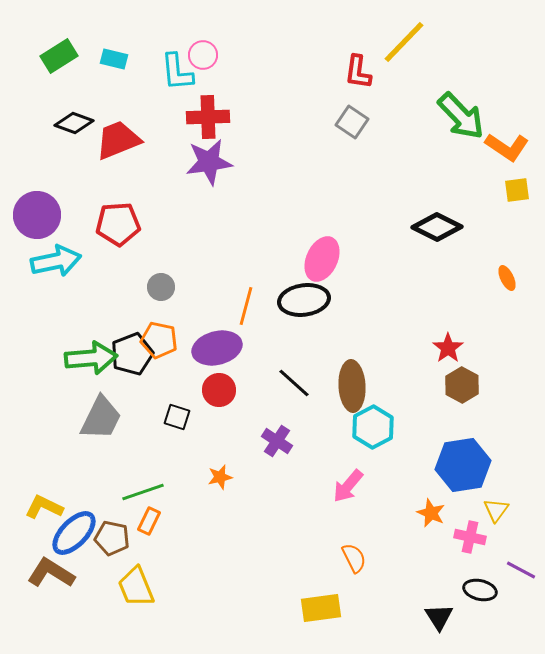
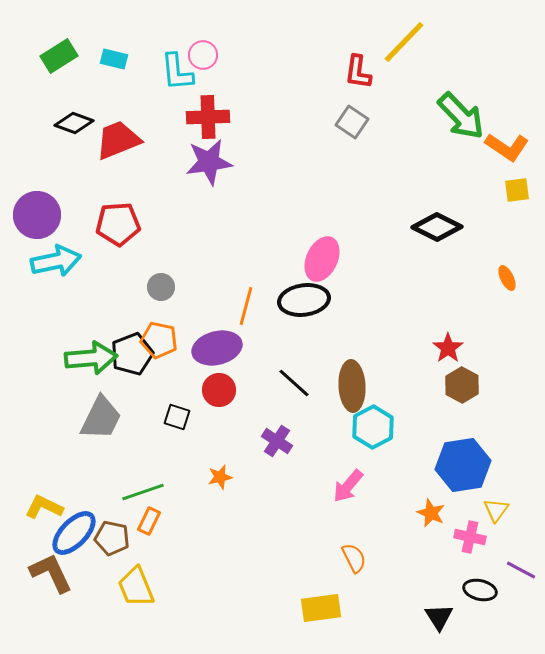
brown L-shape at (51, 573): rotated 33 degrees clockwise
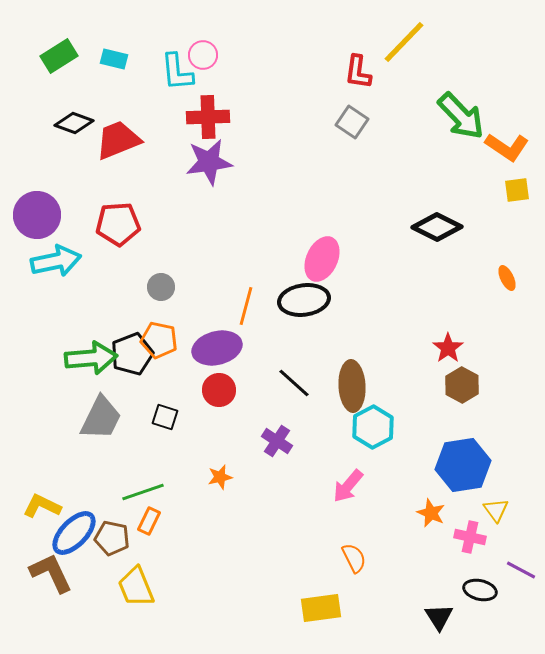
black square at (177, 417): moved 12 px left
yellow L-shape at (44, 507): moved 2 px left, 1 px up
yellow triangle at (496, 510): rotated 12 degrees counterclockwise
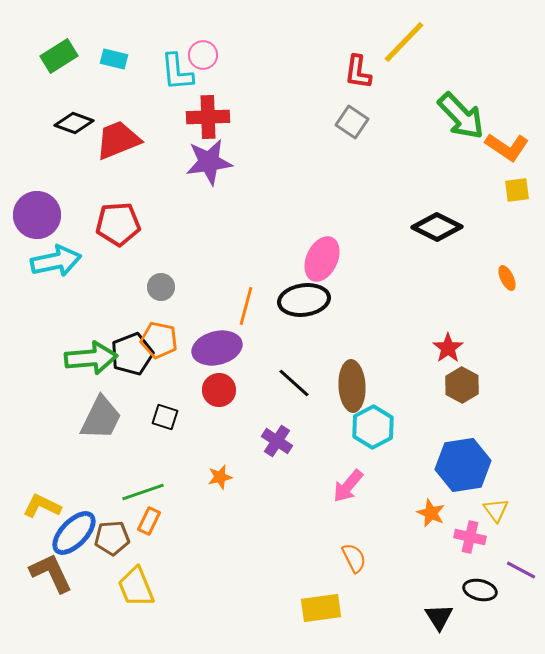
brown pentagon at (112, 538): rotated 16 degrees counterclockwise
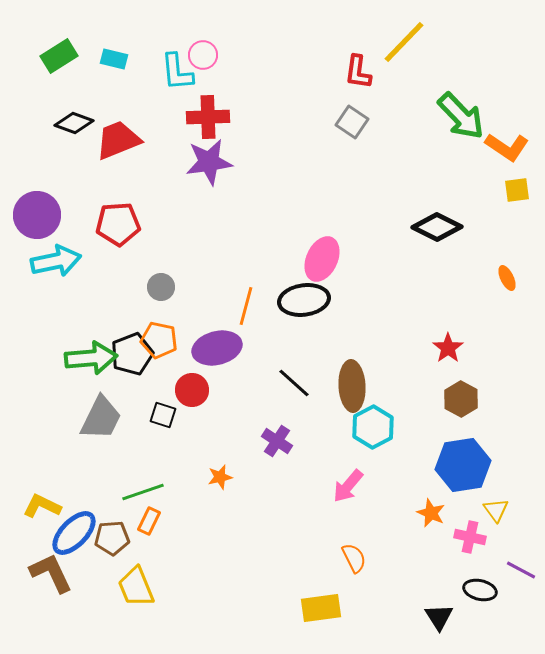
brown hexagon at (462, 385): moved 1 px left, 14 px down
red circle at (219, 390): moved 27 px left
black square at (165, 417): moved 2 px left, 2 px up
